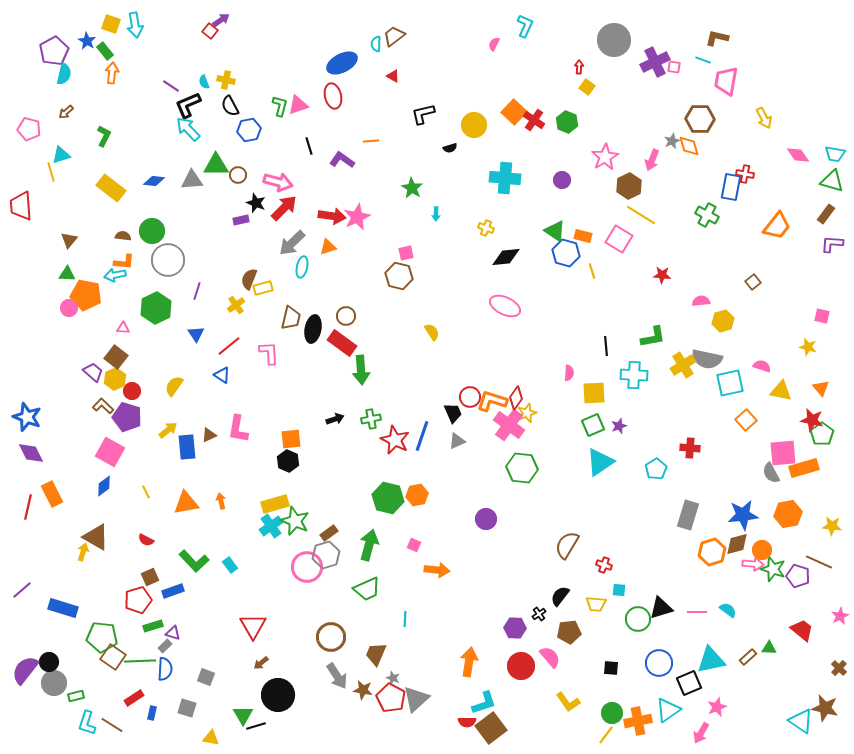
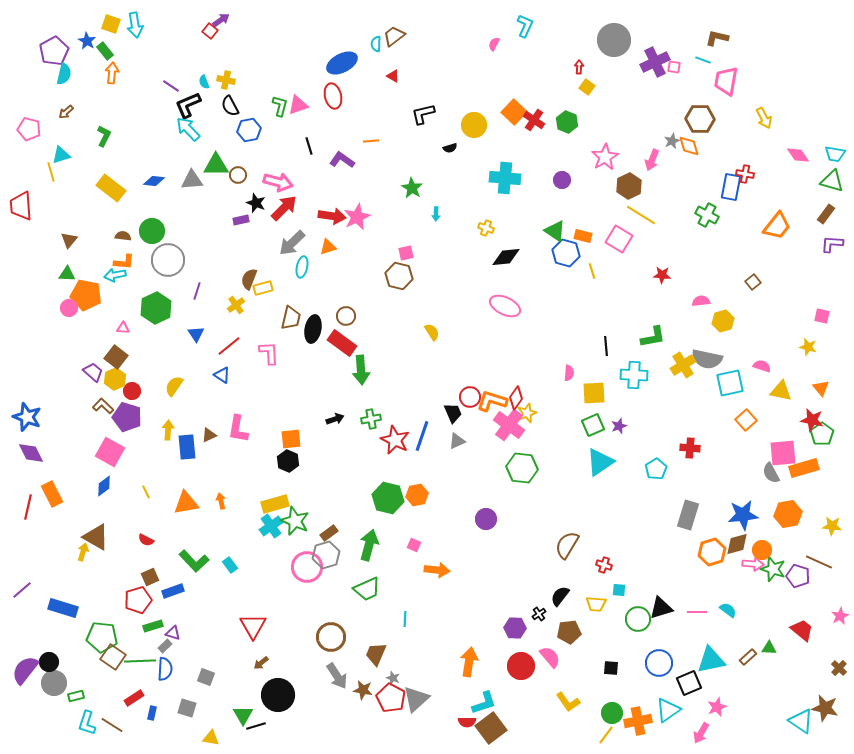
yellow arrow at (168, 430): rotated 48 degrees counterclockwise
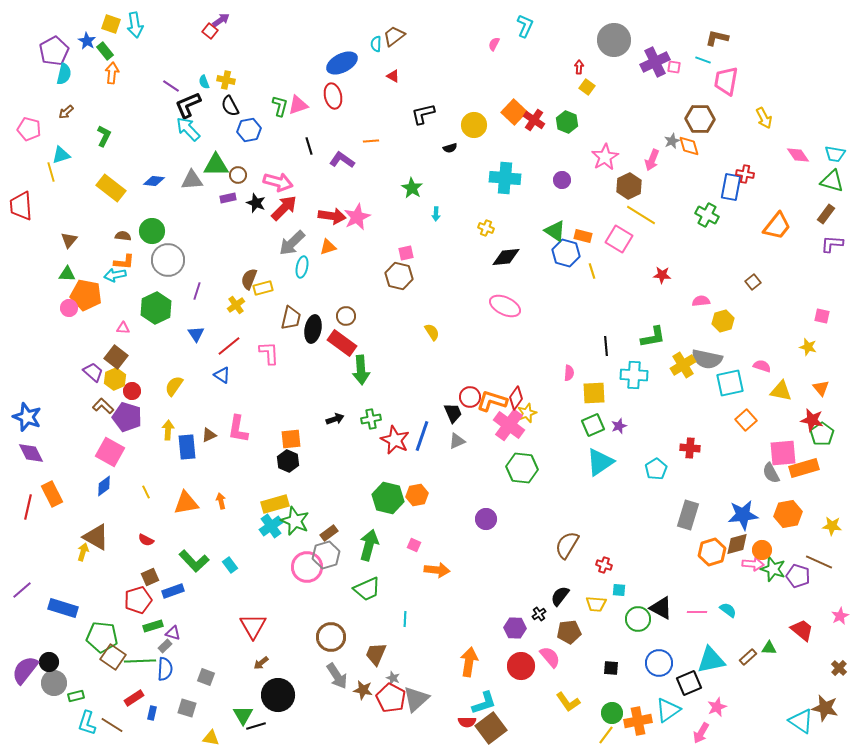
purple rectangle at (241, 220): moved 13 px left, 22 px up
black triangle at (661, 608): rotated 45 degrees clockwise
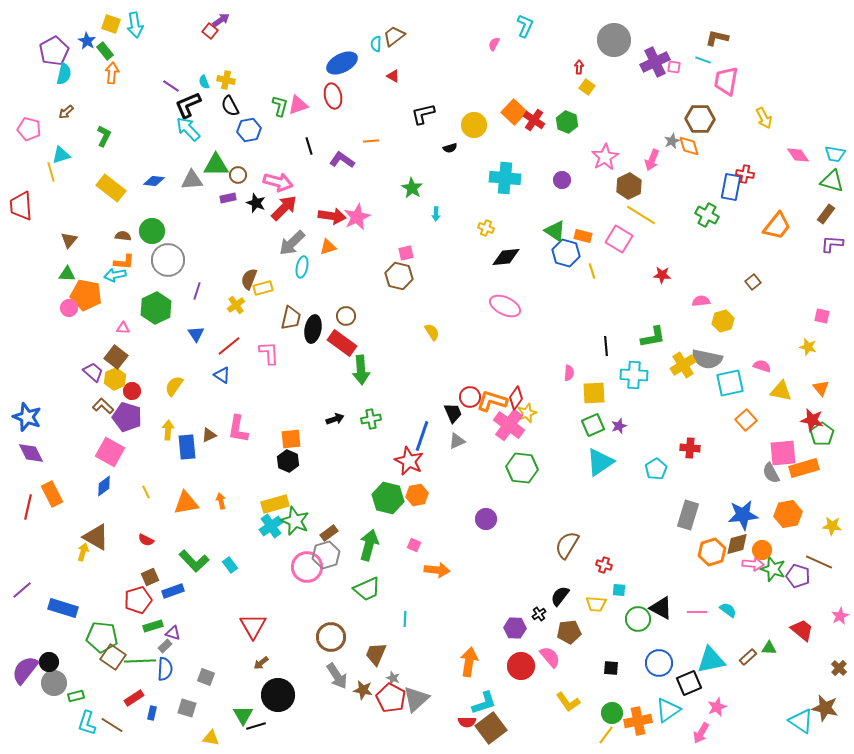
red star at (395, 440): moved 14 px right, 21 px down
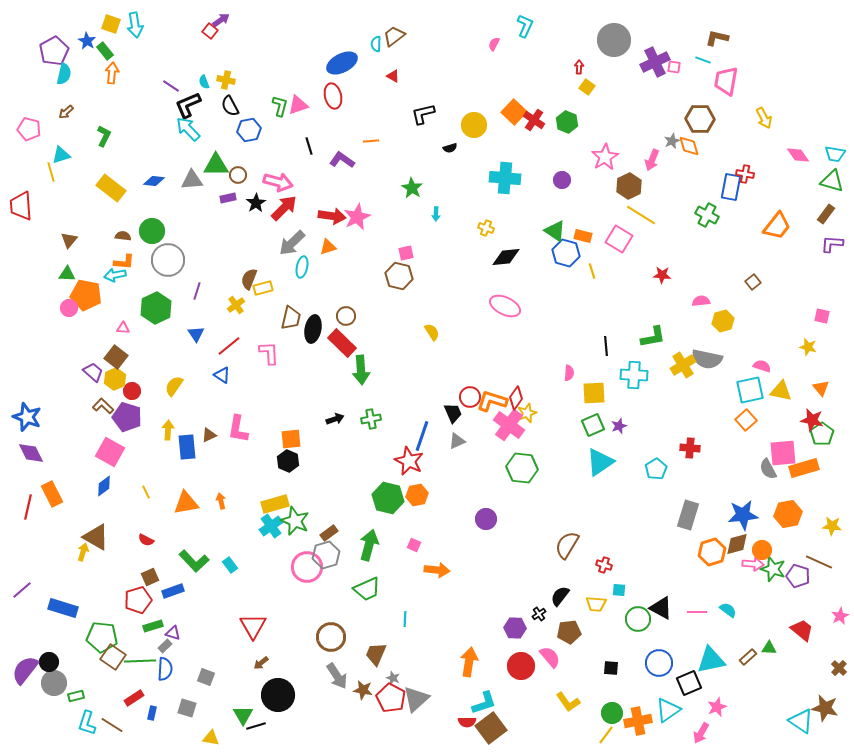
black star at (256, 203): rotated 18 degrees clockwise
red rectangle at (342, 343): rotated 8 degrees clockwise
cyan square at (730, 383): moved 20 px right, 7 px down
gray semicircle at (771, 473): moved 3 px left, 4 px up
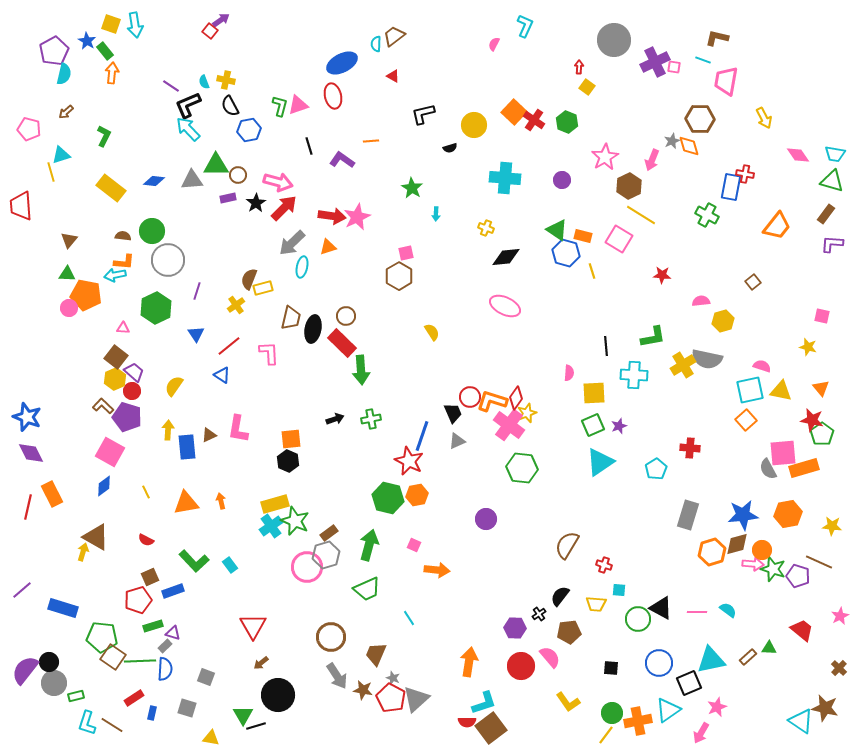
green triangle at (555, 231): moved 2 px right, 1 px up
brown hexagon at (399, 276): rotated 16 degrees clockwise
purple trapezoid at (93, 372): moved 41 px right
cyan line at (405, 619): moved 4 px right, 1 px up; rotated 35 degrees counterclockwise
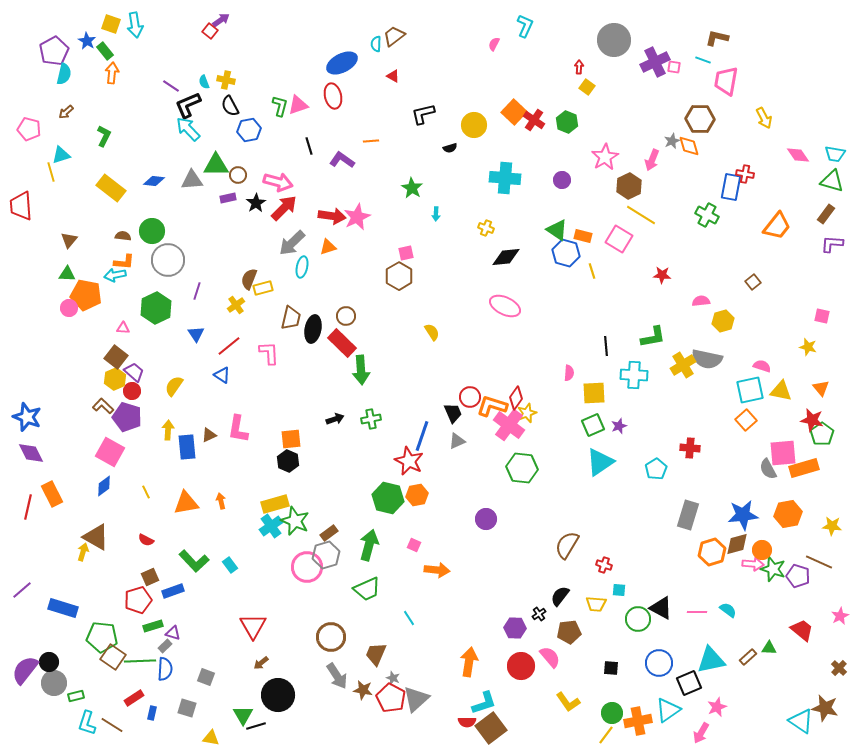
orange L-shape at (492, 401): moved 5 px down
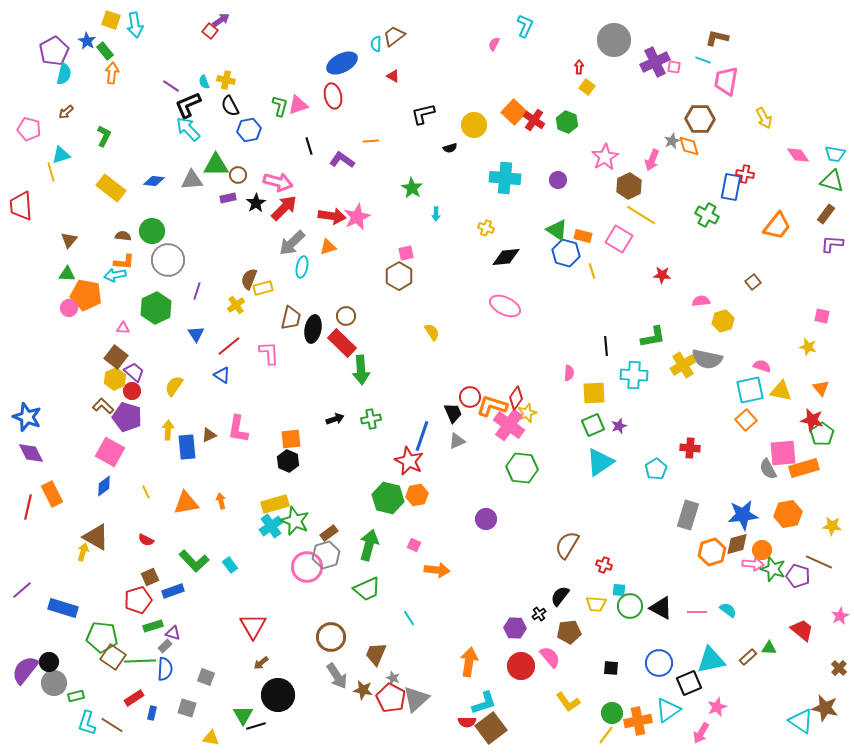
yellow square at (111, 24): moved 4 px up
purple circle at (562, 180): moved 4 px left
green circle at (638, 619): moved 8 px left, 13 px up
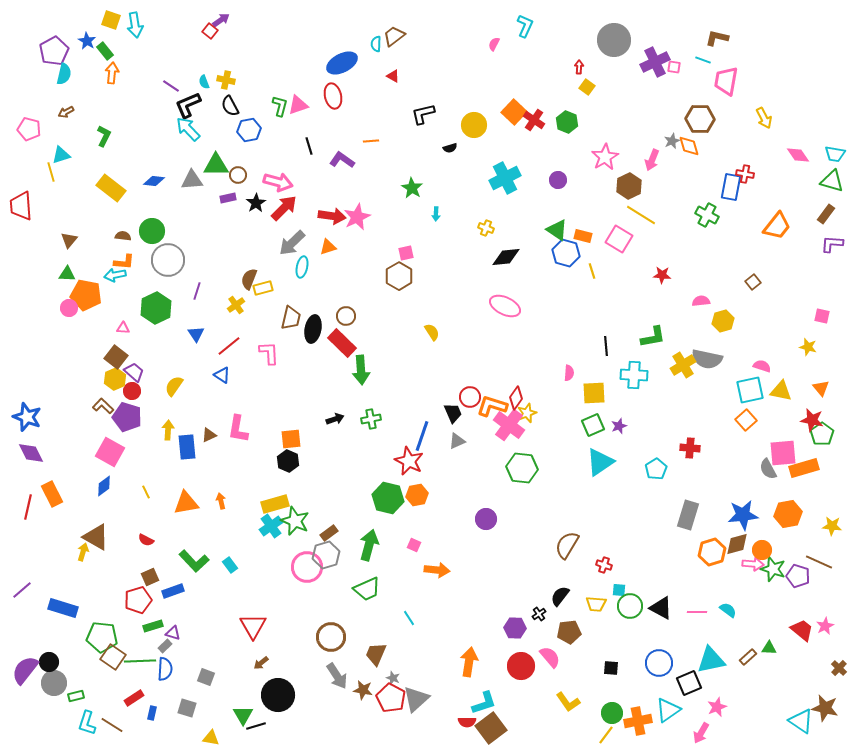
brown arrow at (66, 112): rotated 14 degrees clockwise
cyan cross at (505, 178): rotated 32 degrees counterclockwise
pink star at (840, 616): moved 15 px left, 10 px down
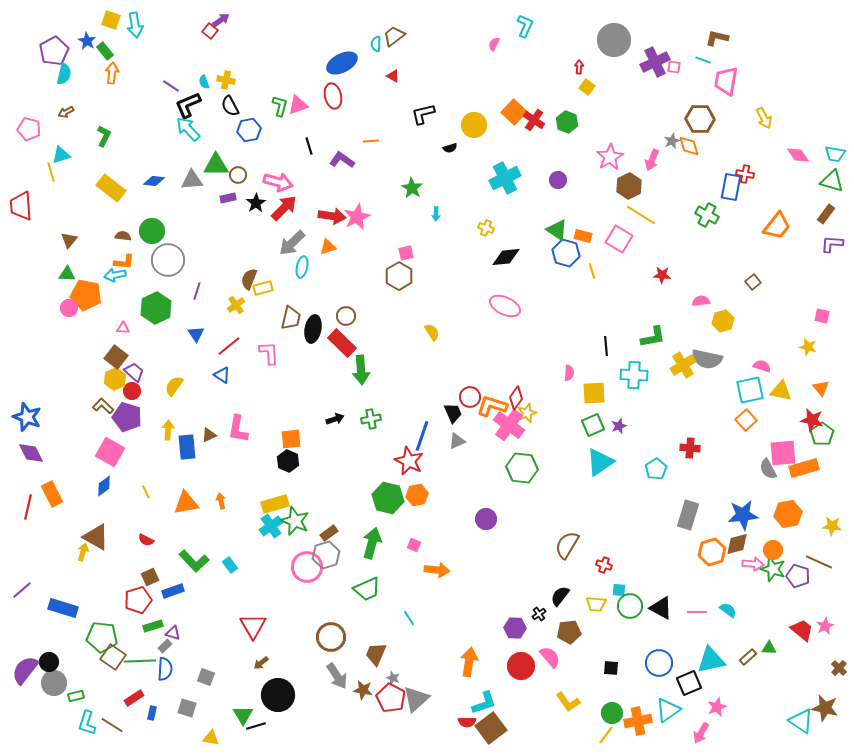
pink star at (605, 157): moved 5 px right
green arrow at (369, 545): moved 3 px right, 2 px up
orange circle at (762, 550): moved 11 px right
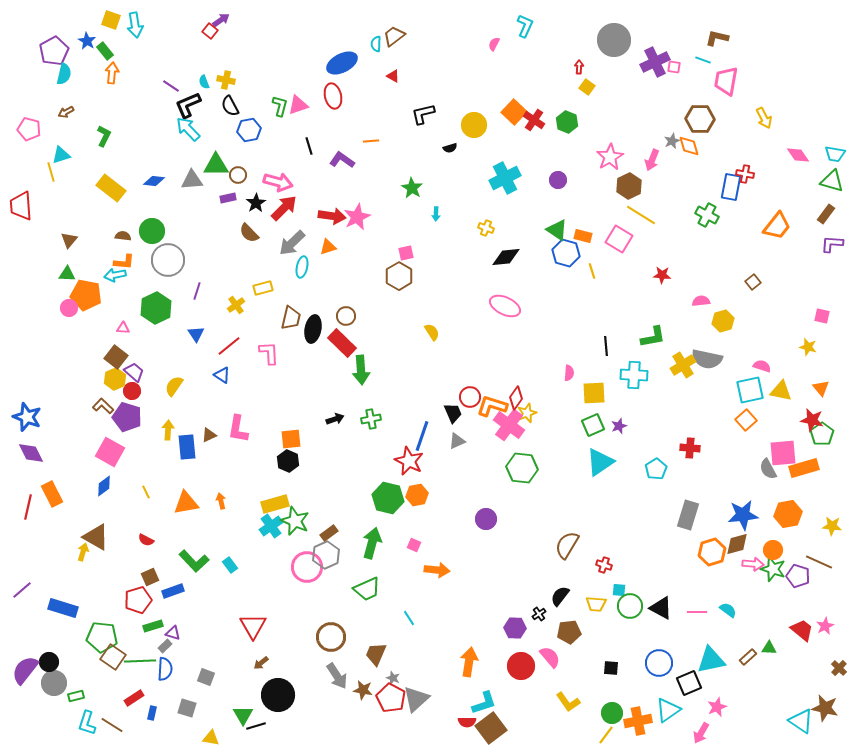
brown semicircle at (249, 279): moved 46 px up; rotated 65 degrees counterclockwise
gray hexagon at (326, 555): rotated 8 degrees counterclockwise
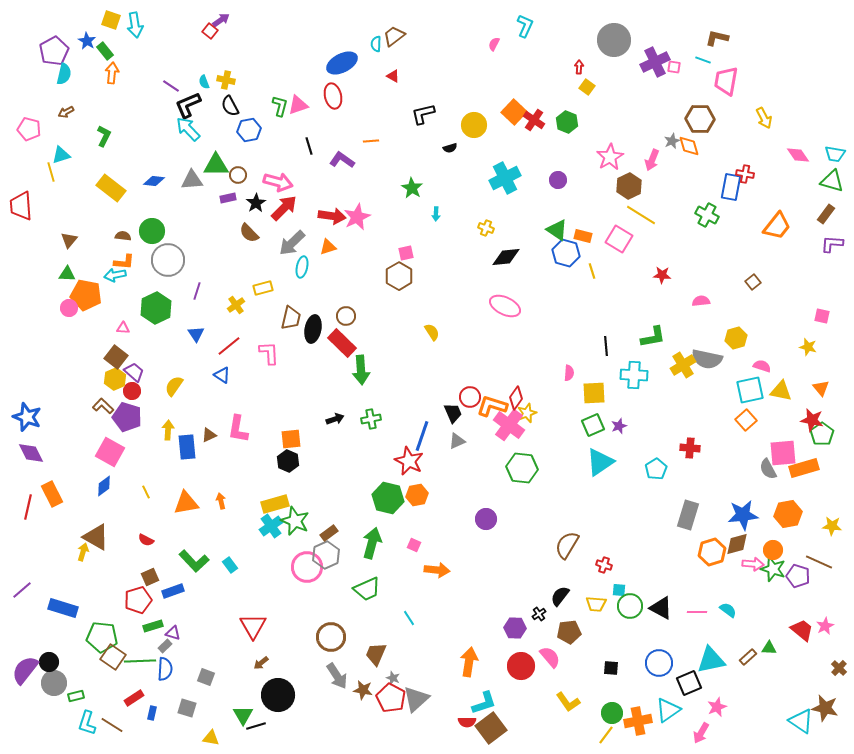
yellow hexagon at (723, 321): moved 13 px right, 17 px down
